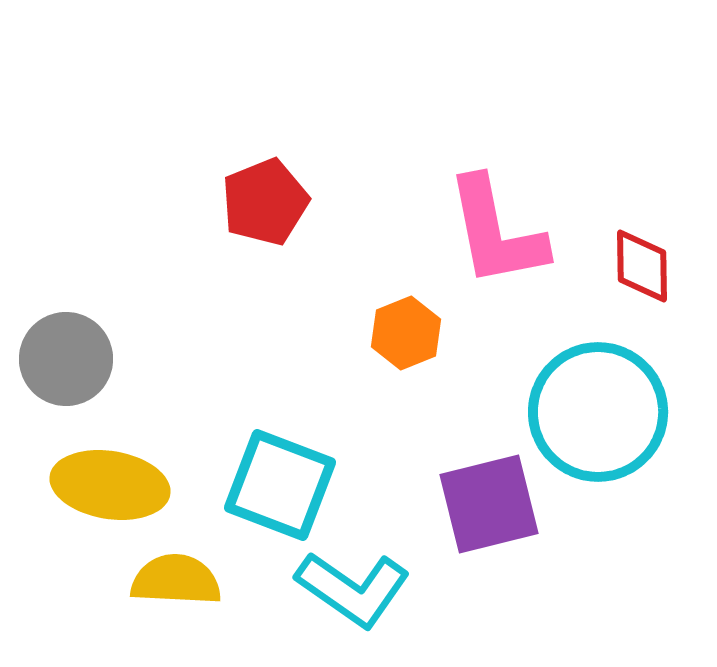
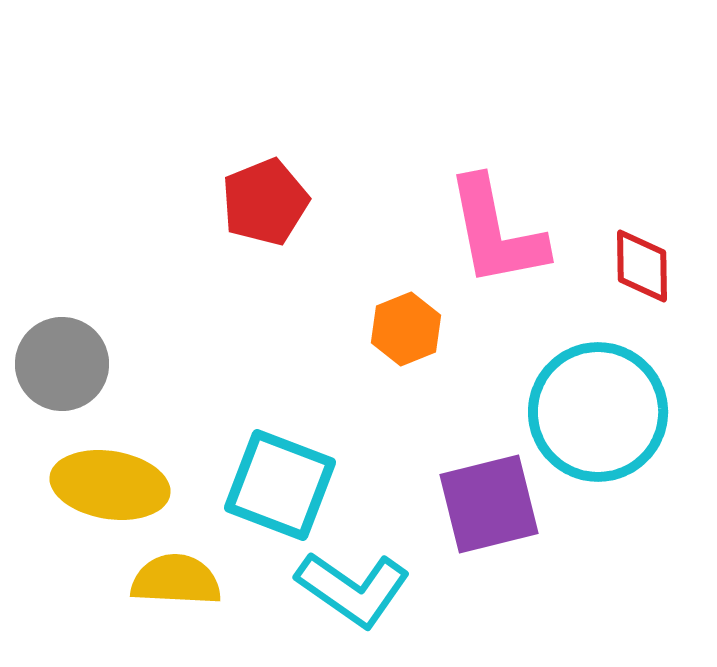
orange hexagon: moved 4 px up
gray circle: moved 4 px left, 5 px down
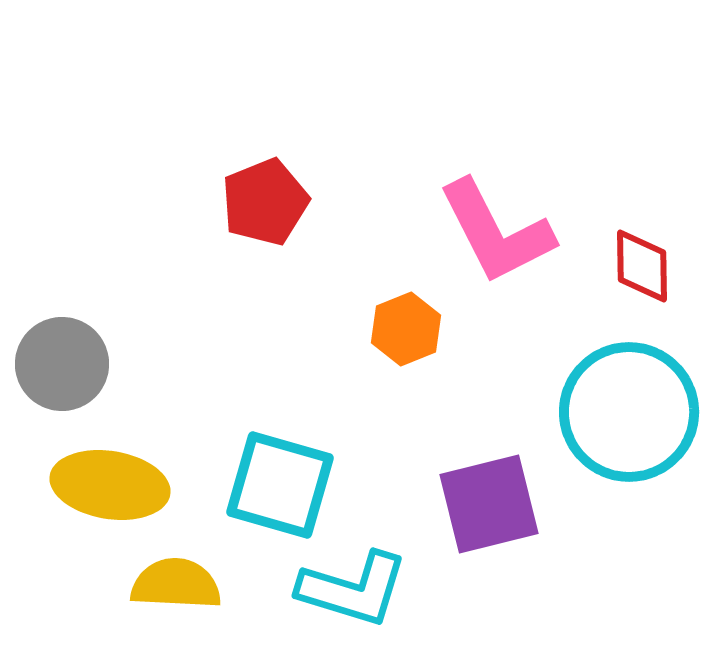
pink L-shape: rotated 16 degrees counterclockwise
cyan circle: moved 31 px right
cyan square: rotated 5 degrees counterclockwise
yellow semicircle: moved 4 px down
cyan L-shape: rotated 18 degrees counterclockwise
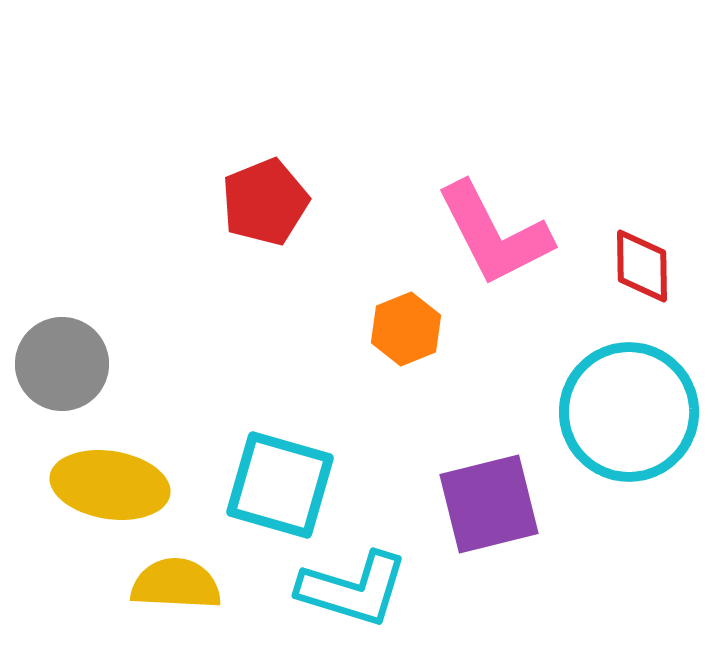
pink L-shape: moved 2 px left, 2 px down
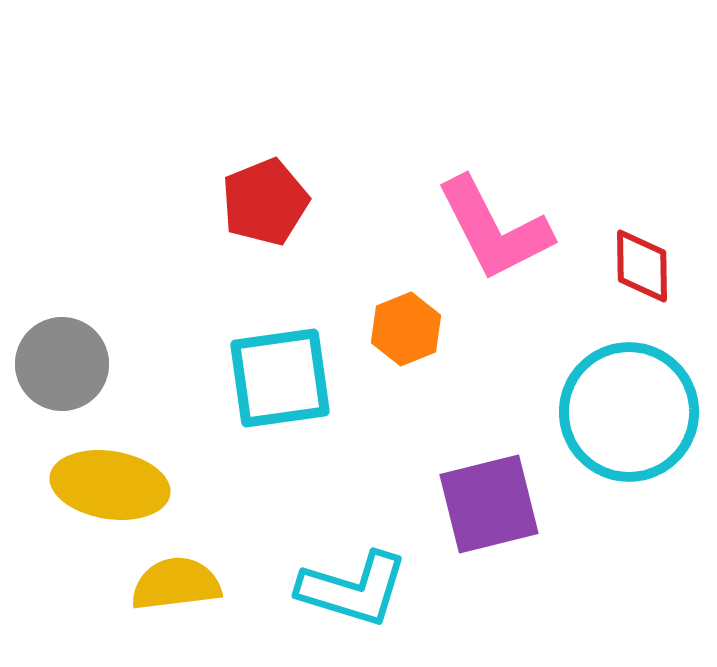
pink L-shape: moved 5 px up
cyan square: moved 107 px up; rotated 24 degrees counterclockwise
yellow semicircle: rotated 10 degrees counterclockwise
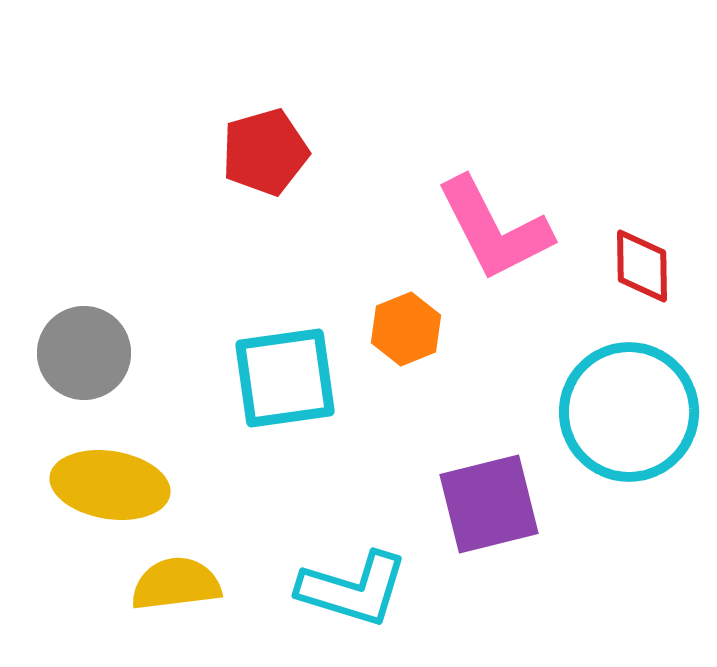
red pentagon: moved 50 px up; rotated 6 degrees clockwise
gray circle: moved 22 px right, 11 px up
cyan square: moved 5 px right
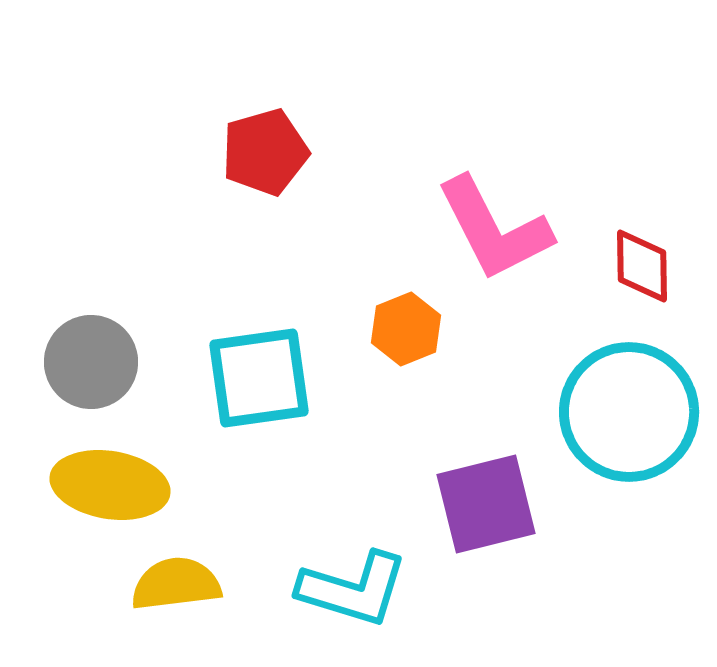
gray circle: moved 7 px right, 9 px down
cyan square: moved 26 px left
purple square: moved 3 px left
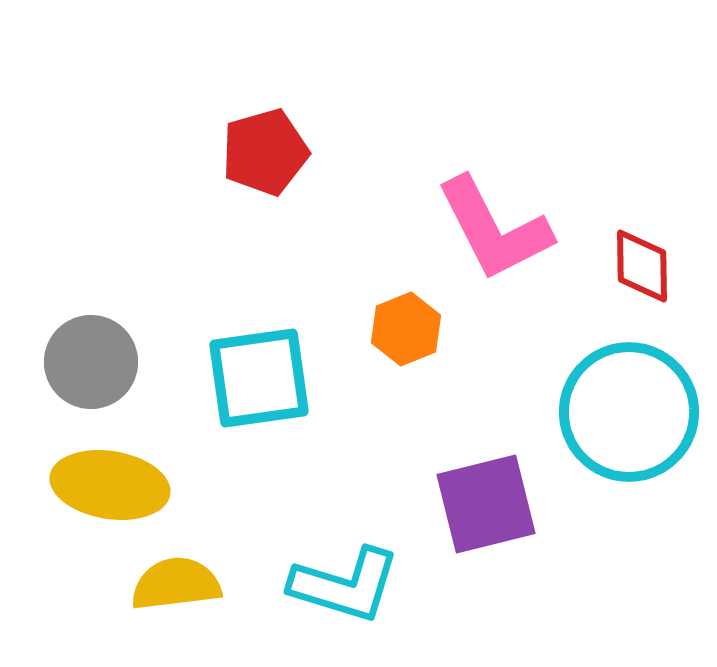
cyan L-shape: moved 8 px left, 4 px up
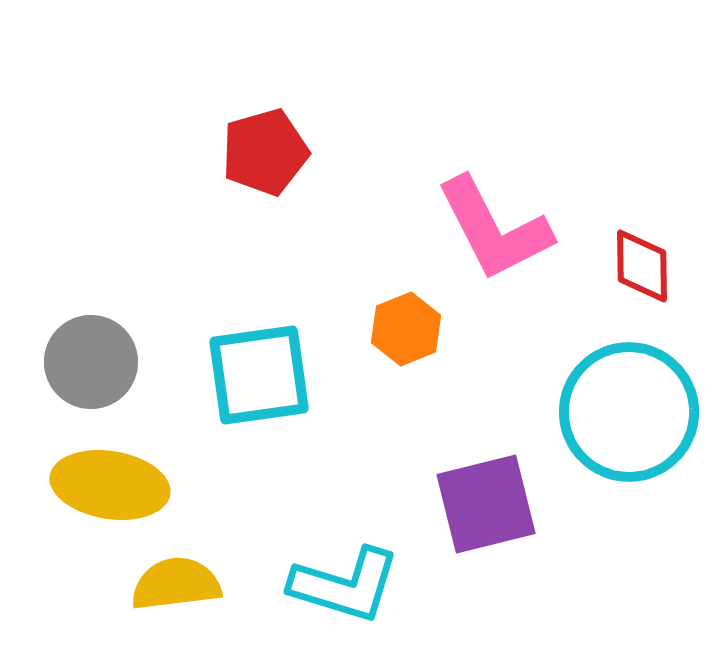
cyan square: moved 3 px up
